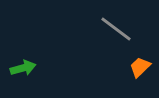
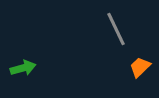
gray line: rotated 28 degrees clockwise
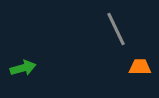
orange trapezoid: rotated 45 degrees clockwise
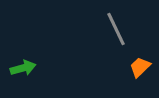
orange trapezoid: rotated 45 degrees counterclockwise
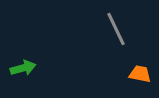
orange trapezoid: moved 7 px down; rotated 55 degrees clockwise
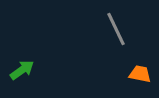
green arrow: moved 1 px left, 2 px down; rotated 20 degrees counterclockwise
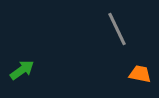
gray line: moved 1 px right
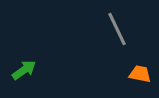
green arrow: moved 2 px right
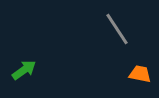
gray line: rotated 8 degrees counterclockwise
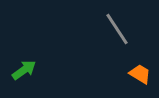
orange trapezoid: rotated 20 degrees clockwise
